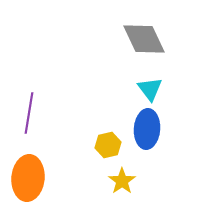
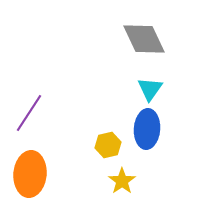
cyan triangle: rotated 12 degrees clockwise
purple line: rotated 24 degrees clockwise
orange ellipse: moved 2 px right, 4 px up
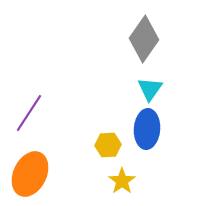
gray diamond: rotated 60 degrees clockwise
yellow hexagon: rotated 10 degrees clockwise
orange ellipse: rotated 21 degrees clockwise
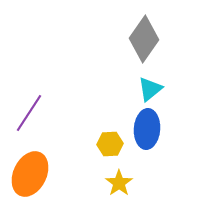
cyan triangle: rotated 16 degrees clockwise
yellow hexagon: moved 2 px right, 1 px up
yellow star: moved 3 px left, 2 px down
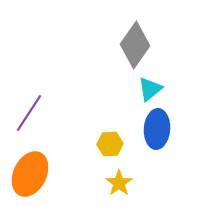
gray diamond: moved 9 px left, 6 px down
blue ellipse: moved 10 px right
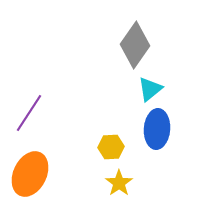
yellow hexagon: moved 1 px right, 3 px down
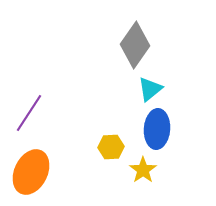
orange ellipse: moved 1 px right, 2 px up
yellow star: moved 24 px right, 13 px up
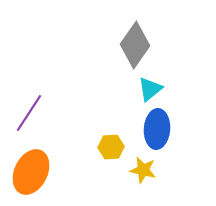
yellow star: rotated 24 degrees counterclockwise
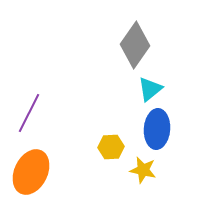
purple line: rotated 6 degrees counterclockwise
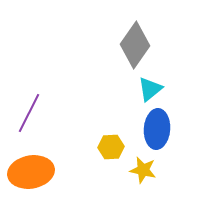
orange ellipse: rotated 54 degrees clockwise
